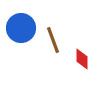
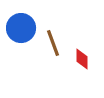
brown line: moved 3 px down
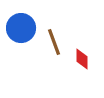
brown line: moved 1 px right, 1 px up
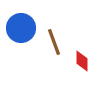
red diamond: moved 2 px down
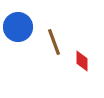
blue circle: moved 3 px left, 1 px up
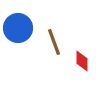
blue circle: moved 1 px down
